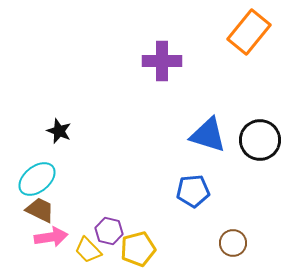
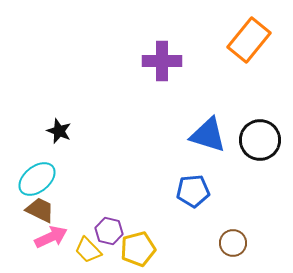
orange rectangle: moved 8 px down
pink arrow: rotated 16 degrees counterclockwise
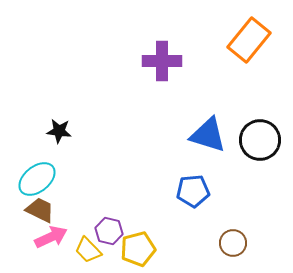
black star: rotated 15 degrees counterclockwise
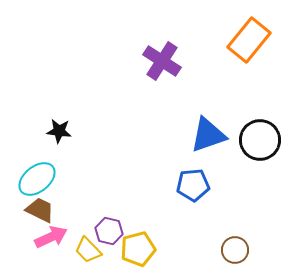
purple cross: rotated 33 degrees clockwise
blue triangle: rotated 36 degrees counterclockwise
blue pentagon: moved 6 px up
brown circle: moved 2 px right, 7 px down
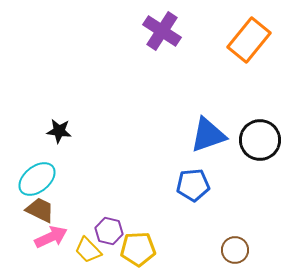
purple cross: moved 30 px up
yellow pentagon: rotated 12 degrees clockwise
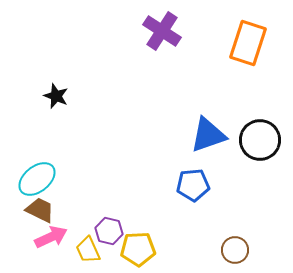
orange rectangle: moved 1 px left, 3 px down; rotated 21 degrees counterclockwise
black star: moved 3 px left, 35 px up; rotated 15 degrees clockwise
yellow trapezoid: rotated 20 degrees clockwise
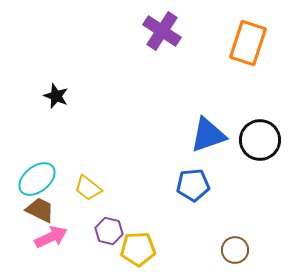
yellow trapezoid: moved 62 px up; rotated 28 degrees counterclockwise
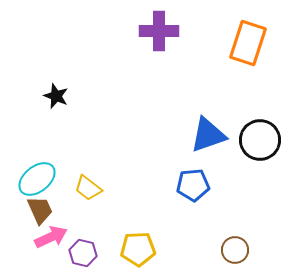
purple cross: moved 3 px left; rotated 33 degrees counterclockwise
brown trapezoid: rotated 40 degrees clockwise
purple hexagon: moved 26 px left, 22 px down
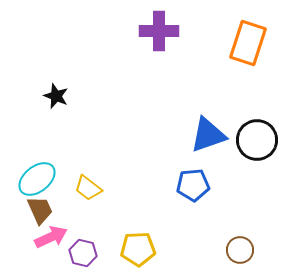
black circle: moved 3 px left
brown circle: moved 5 px right
